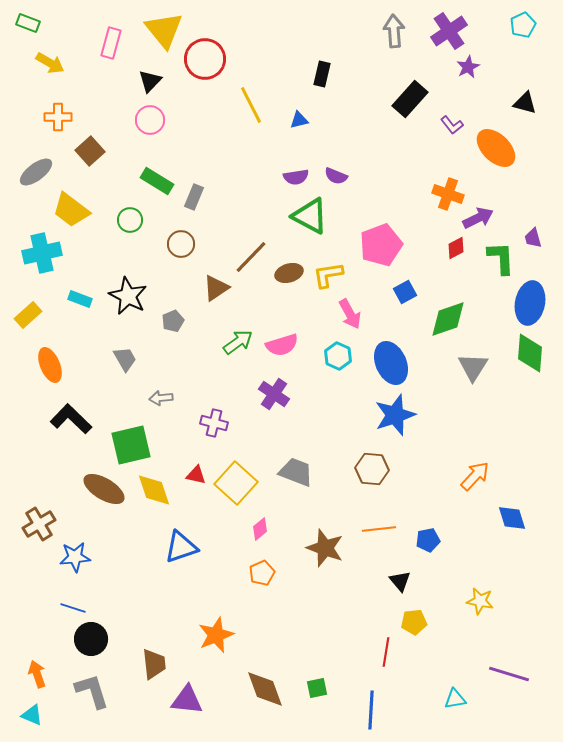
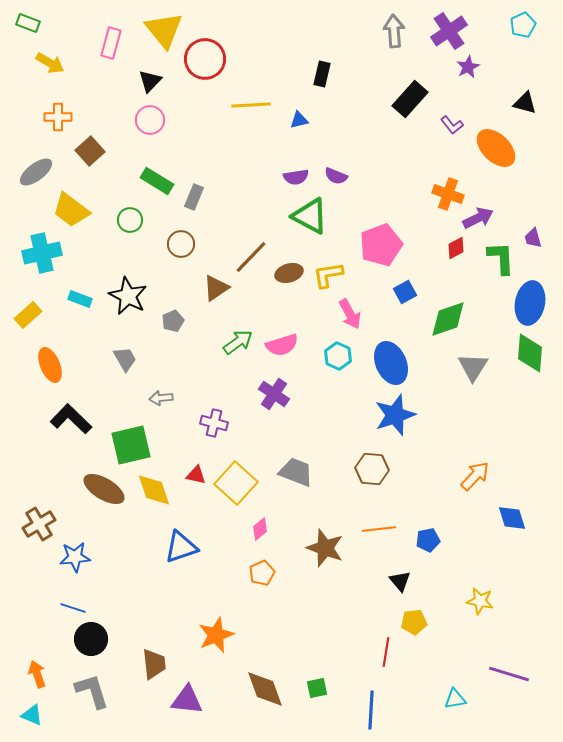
yellow line at (251, 105): rotated 66 degrees counterclockwise
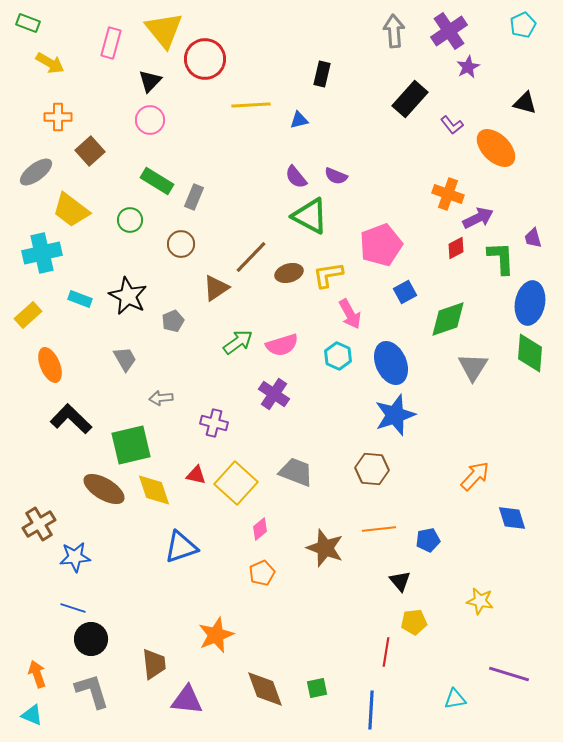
purple semicircle at (296, 177): rotated 60 degrees clockwise
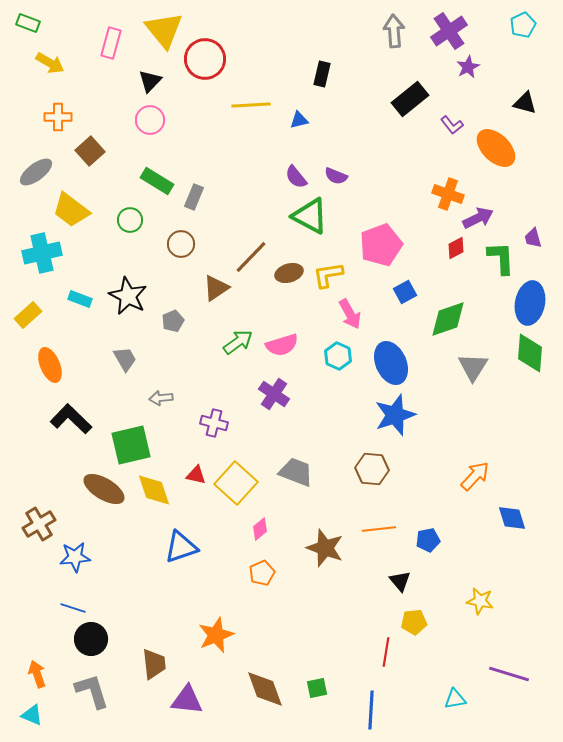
black rectangle at (410, 99): rotated 9 degrees clockwise
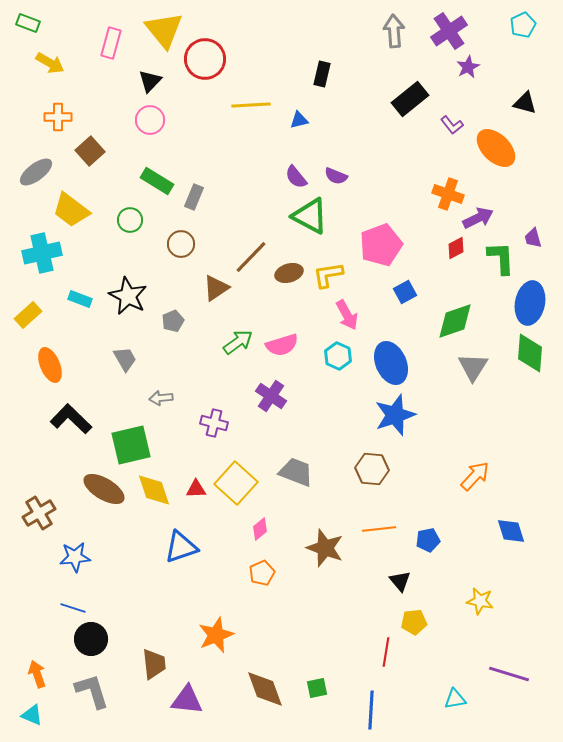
pink arrow at (350, 314): moved 3 px left, 1 px down
green diamond at (448, 319): moved 7 px right, 2 px down
purple cross at (274, 394): moved 3 px left, 2 px down
red triangle at (196, 475): moved 14 px down; rotated 15 degrees counterclockwise
blue diamond at (512, 518): moved 1 px left, 13 px down
brown cross at (39, 524): moved 11 px up
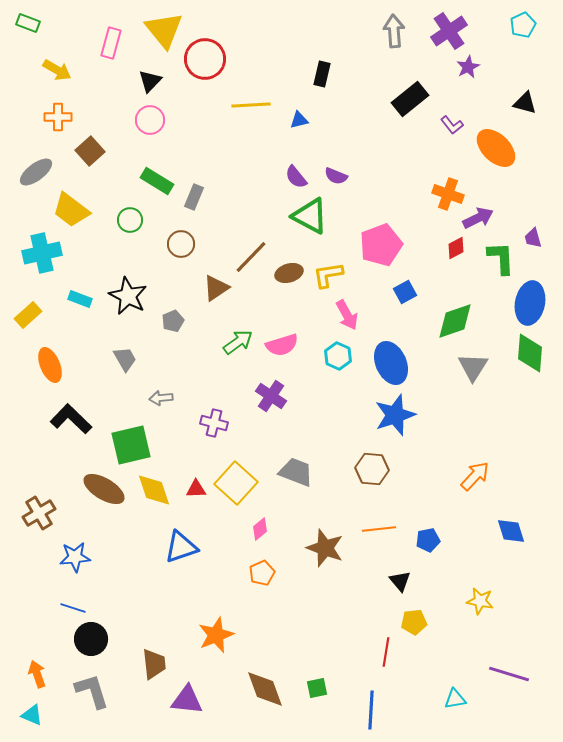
yellow arrow at (50, 63): moved 7 px right, 7 px down
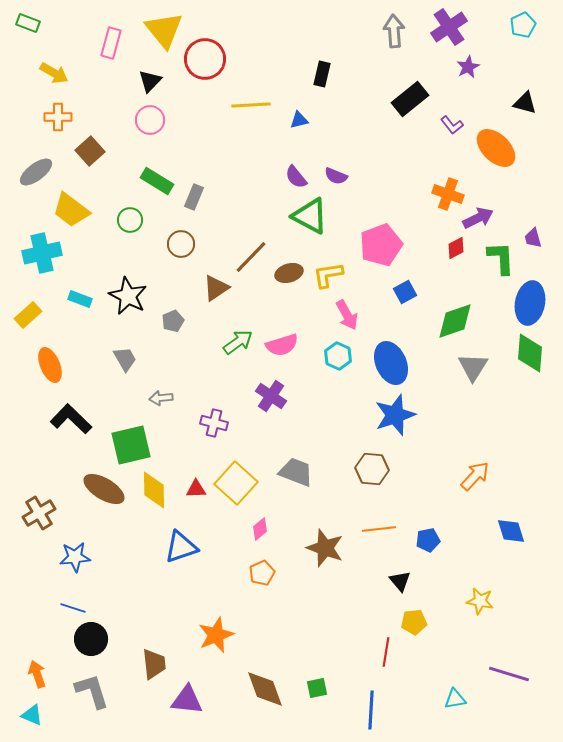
purple cross at (449, 31): moved 4 px up
yellow arrow at (57, 70): moved 3 px left, 3 px down
yellow diamond at (154, 490): rotated 18 degrees clockwise
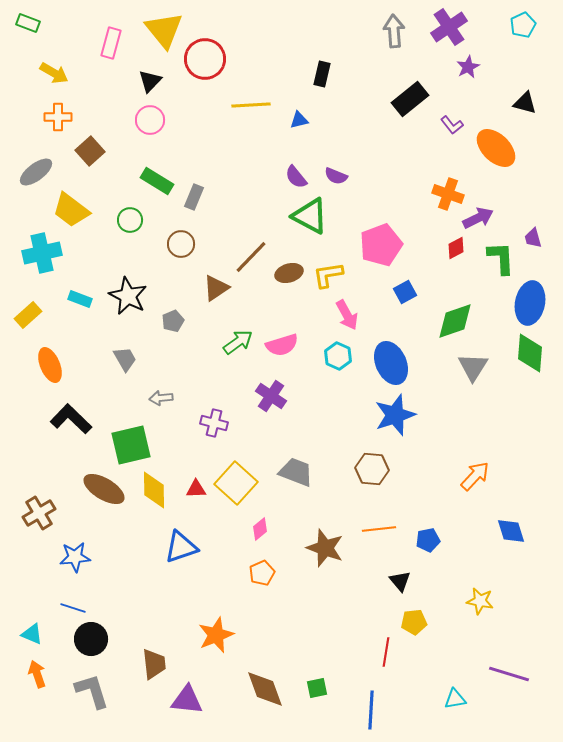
cyan triangle at (32, 715): moved 81 px up
